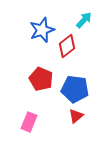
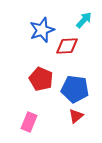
red diamond: rotated 35 degrees clockwise
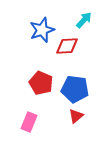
red pentagon: moved 4 px down
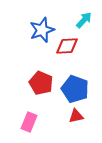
blue pentagon: rotated 12 degrees clockwise
red triangle: rotated 28 degrees clockwise
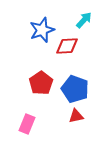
red pentagon: rotated 15 degrees clockwise
pink rectangle: moved 2 px left, 2 px down
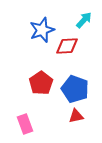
pink rectangle: moved 2 px left; rotated 42 degrees counterclockwise
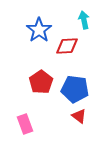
cyan arrow: rotated 54 degrees counterclockwise
blue star: moved 3 px left; rotated 15 degrees counterclockwise
red pentagon: moved 1 px up
blue pentagon: rotated 12 degrees counterclockwise
red triangle: moved 3 px right; rotated 49 degrees clockwise
